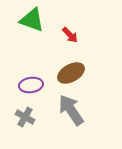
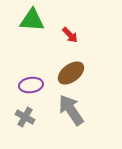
green triangle: rotated 16 degrees counterclockwise
brown ellipse: rotated 8 degrees counterclockwise
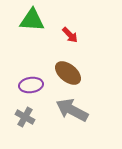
brown ellipse: moved 3 px left; rotated 76 degrees clockwise
gray arrow: moved 1 px right; rotated 28 degrees counterclockwise
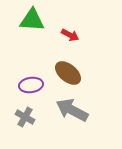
red arrow: rotated 18 degrees counterclockwise
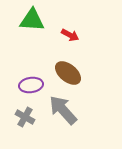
gray arrow: moved 9 px left; rotated 20 degrees clockwise
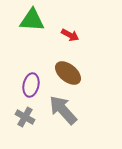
purple ellipse: rotated 70 degrees counterclockwise
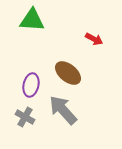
red arrow: moved 24 px right, 4 px down
